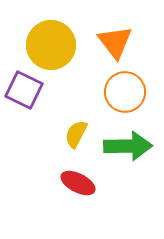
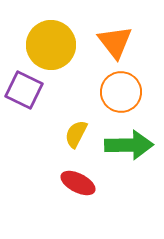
orange circle: moved 4 px left
green arrow: moved 1 px right, 1 px up
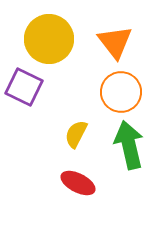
yellow circle: moved 2 px left, 6 px up
purple square: moved 3 px up
green arrow: rotated 102 degrees counterclockwise
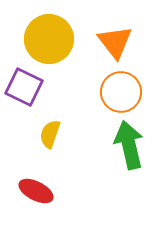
yellow semicircle: moved 26 px left; rotated 8 degrees counterclockwise
red ellipse: moved 42 px left, 8 px down
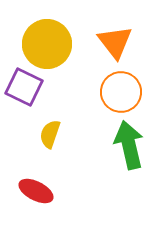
yellow circle: moved 2 px left, 5 px down
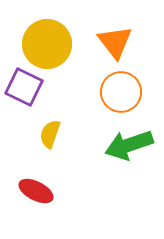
green arrow: rotated 96 degrees counterclockwise
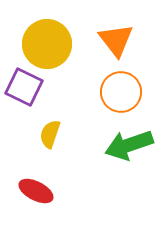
orange triangle: moved 1 px right, 2 px up
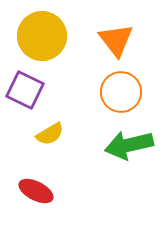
yellow circle: moved 5 px left, 8 px up
purple square: moved 1 px right, 3 px down
yellow semicircle: rotated 140 degrees counterclockwise
green arrow: rotated 6 degrees clockwise
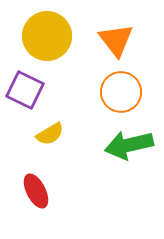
yellow circle: moved 5 px right
red ellipse: rotated 36 degrees clockwise
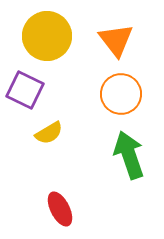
orange circle: moved 2 px down
yellow semicircle: moved 1 px left, 1 px up
green arrow: moved 10 px down; rotated 84 degrees clockwise
red ellipse: moved 24 px right, 18 px down
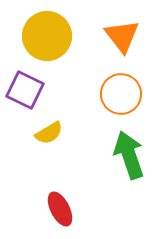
orange triangle: moved 6 px right, 4 px up
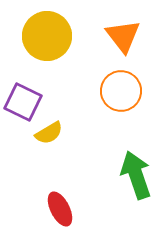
orange triangle: moved 1 px right
purple square: moved 2 px left, 12 px down
orange circle: moved 3 px up
green arrow: moved 7 px right, 20 px down
